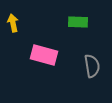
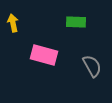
green rectangle: moved 2 px left
gray semicircle: rotated 20 degrees counterclockwise
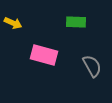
yellow arrow: rotated 126 degrees clockwise
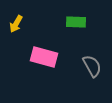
yellow arrow: moved 3 px right, 1 px down; rotated 96 degrees clockwise
pink rectangle: moved 2 px down
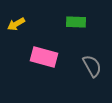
yellow arrow: rotated 30 degrees clockwise
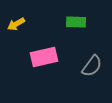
pink rectangle: rotated 28 degrees counterclockwise
gray semicircle: rotated 65 degrees clockwise
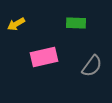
green rectangle: moved 1 px down
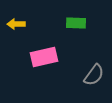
yellow arrow: rotated 30 degrees clockwise
gray semicircle: moved 2 px right, 9 px down
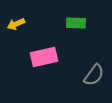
yellow arrow: rotated 24 degrees counterclockwise
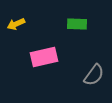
green rectangle: moved 1 px right, 1 px down
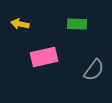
yellow arrow: moved 4 px right; rotated 36 degrees clockwise
gray semicircle: moved 5 px up
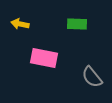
pink rectangle: moved 1 px down; rotated 24 degrees clockwise
gray semicircle: moved 2 px left, 7 px down; rotated 105 degrees clockwise
